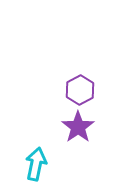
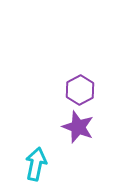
purple star: rotated 16 degrees counterclockwise
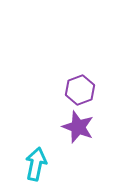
purple hexagon: rotated 8 degrees clockwise
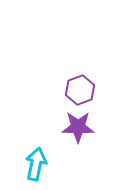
purple star: rotated 20 degrees counterclockwise
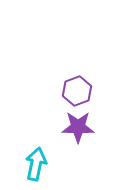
purple hexagon: moved 3 px left, 1 px down
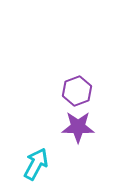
cyan arrow: rotated 16 degrees clockwise
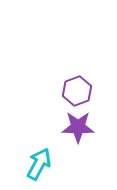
cyan arrow: moved 3 px right
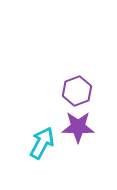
cyan arrow: moved 3 px right, 21 px up
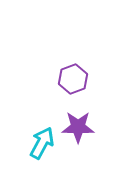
purple hexagon: moved 4 px left, 12 px up
